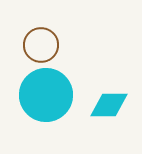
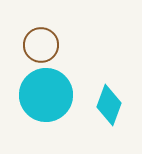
cyan diamond: rotated 69 degrees counterclockwise
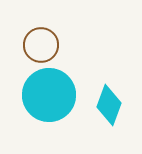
cyan circle: moved 3 px right
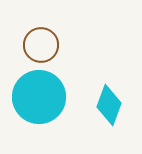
cyan circle: moved 10 px left, 2 px down
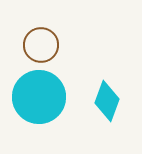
cyan diamond: moved 2 px left, 4 px up
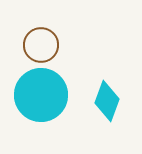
cyan circle: moved 2 px right, 2 px up
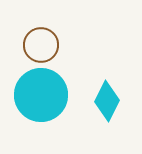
cyan diamond: rotated 6 degrees clockwise
